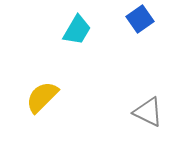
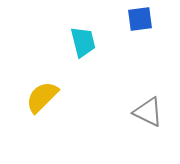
blue square: rotated 28 degrees clockwise
cyan trapezoid: moved 6 px right, 12 px down; rotated 44 degrees counterclockwise
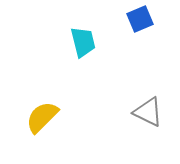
blue square: rotated 16 degrees counterclockwise
yellow semicircle: moved 20 px down
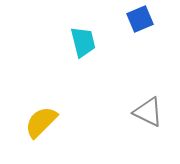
yellow semicircle: moved 1 px left, 5 px down
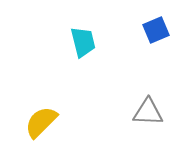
blue square: moved 16 px right, 11 px down
gray triangle: rotated 24 degrees counterclockwise
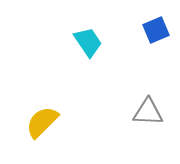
cyan trapezoid: moved 5 px right; rotated 20 degrees counterclockwise
yellow semicircle: moved 1 px right
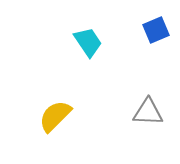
yellow semicircle: moved 13 px right, 6 px up
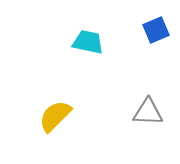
cyan trapezoid: rotated 44 degrees counterclockwise
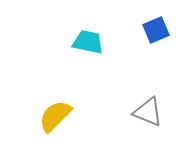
gray triangle: rotated 20 degrees clockwise
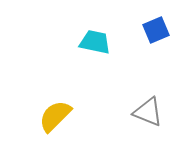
cyan trapezoid: moved 7 px right
